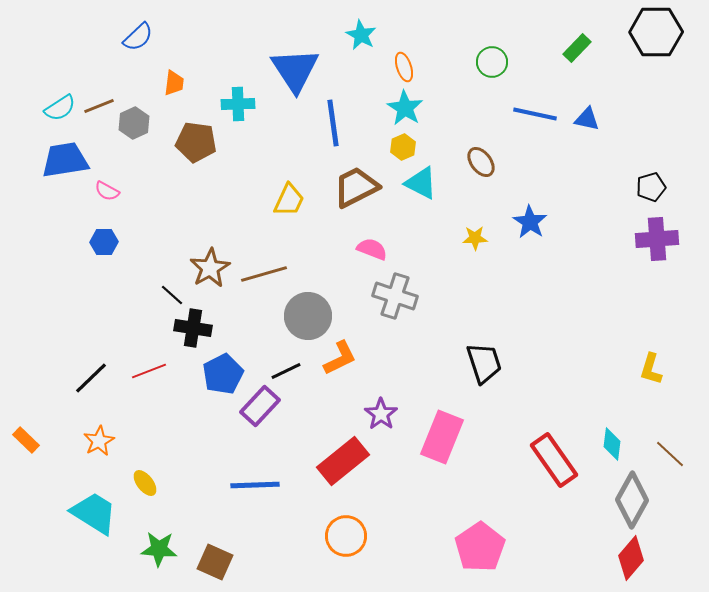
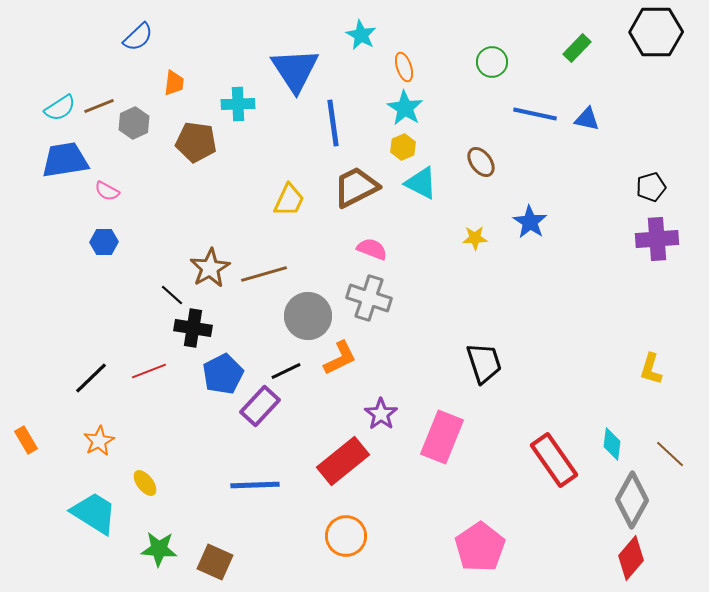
gray cross at (395, 296): moved 26 px left, 2 px down
orange rectangle at (26, 440): rotated 16 degrees clockwise
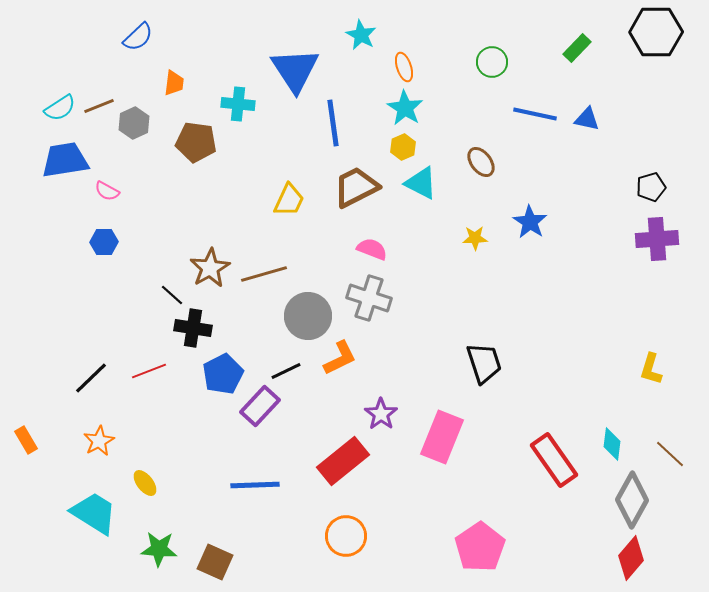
cyan cross at (238, 104): rotated 8 degrees clockwise
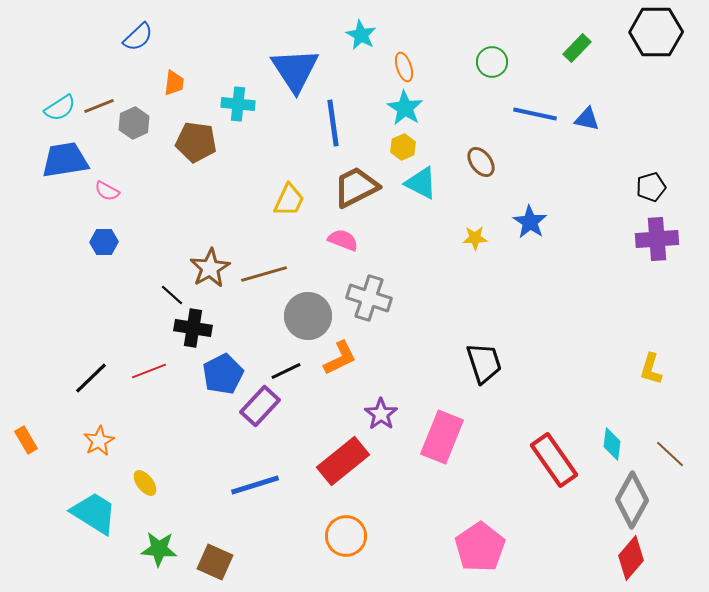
pink semicircle at (372, 249): moved 29 px left, 9 px up
blue line at (255, 485): rotated 15 degrees counterclockwise
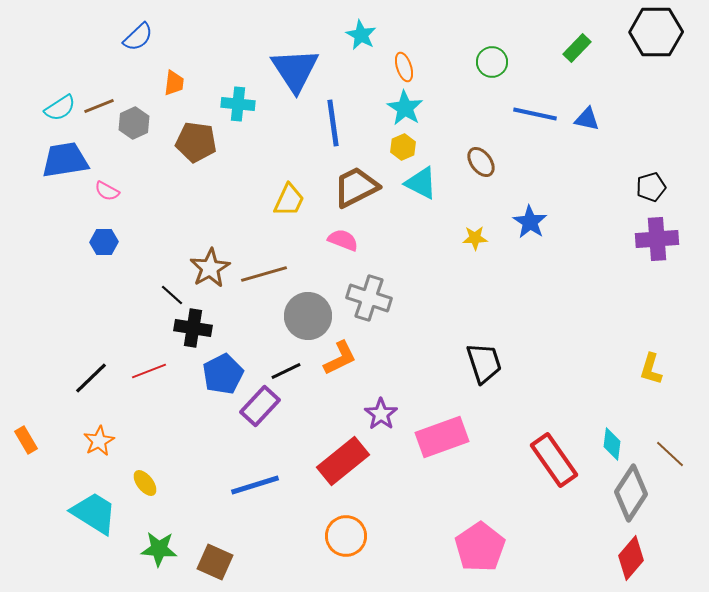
pink rectangle at (442, 437): rotated 48 degrees clockwise
gray diamond at (632, 500): moved 1 px left, 7 px up; rotated 4 degrees clockwise
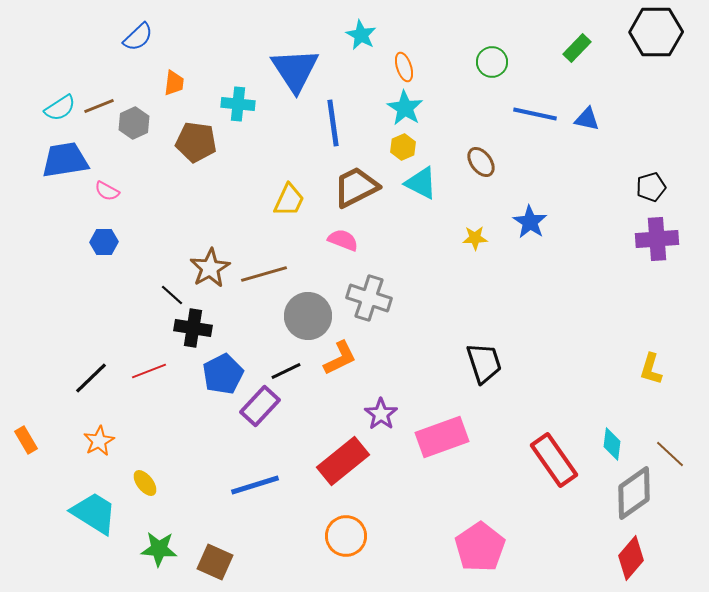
gray diamond at (631, 493): moved 3 px right; rotated 22 degrees clockwise
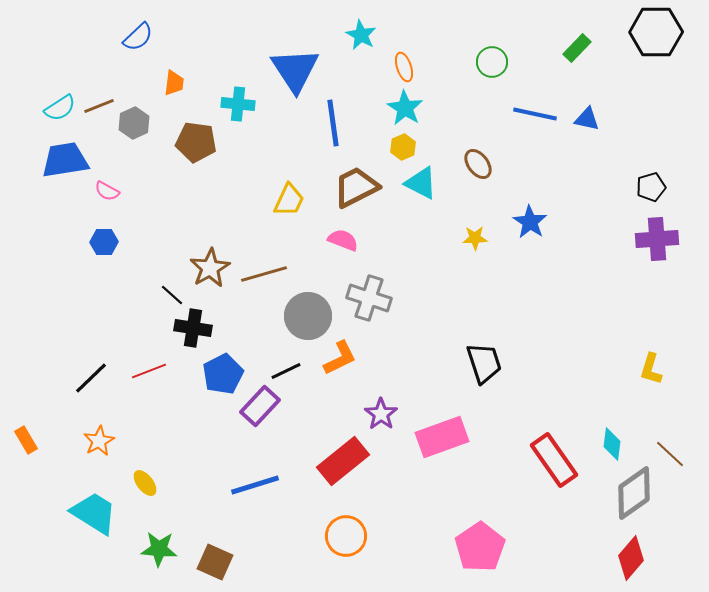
brown ellipse at (481, 162): moved 3 px left, 2 px down
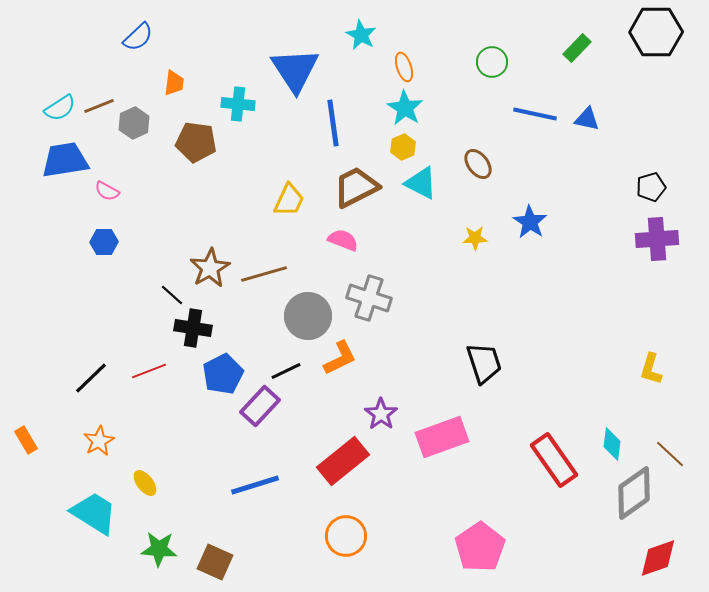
red diamond at (631, 558): moved 27 px right; rotated 30 degrees clockwise
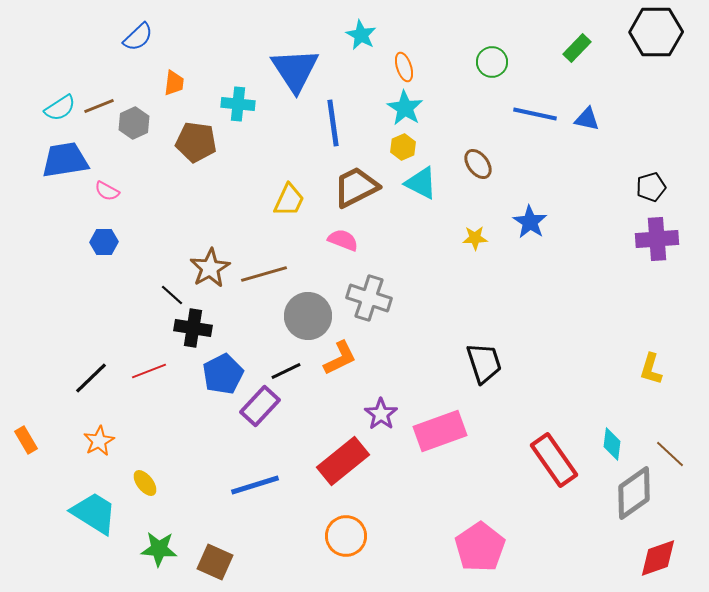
pink rectangle at (442, 437): moved 2 px left, 6 px up
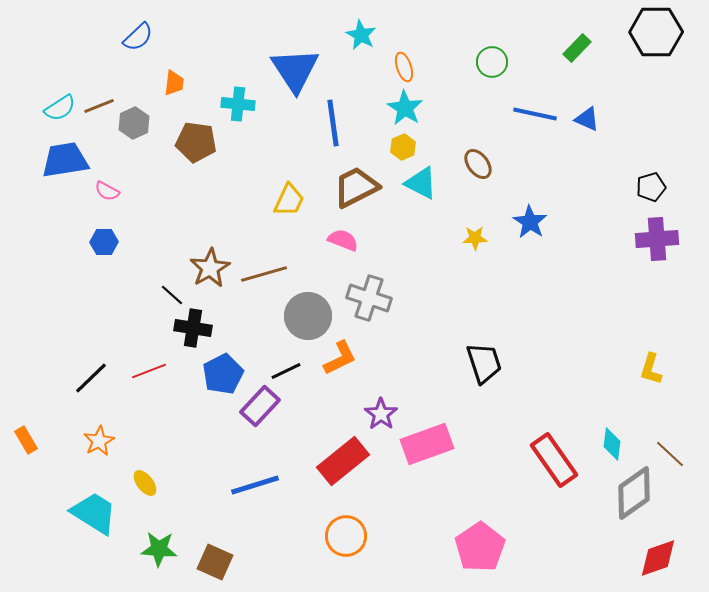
blue triangle at (587, 119): rotated 12 degrees clockwise
pink rectangle at (440, 431): moved 13 px left, 13 px down
